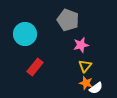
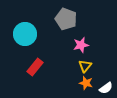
gray pentagon: moved 2 px left, 1 px up
white semicircle: moved 10 px right
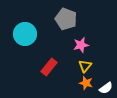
red rectangle: moved 14 px right
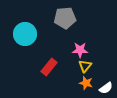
gray pentagon: moved 1 px left, 1 px up; rotated 25 degrees counterclockwise
pink star: moved 1 px left, 5 px down; rotated 14 degrees clockwise
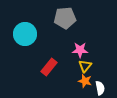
orange star: moved 1 px left, 2 px up
white semicircle: moved 6 px left; rotated 64 degrees counterclockwise
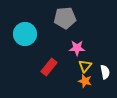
pink star: moved 3 px left, 2 px up
white semicircle: moved 5 px right, 16 px up
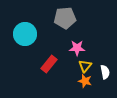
red rectangle: moved 3 px up
